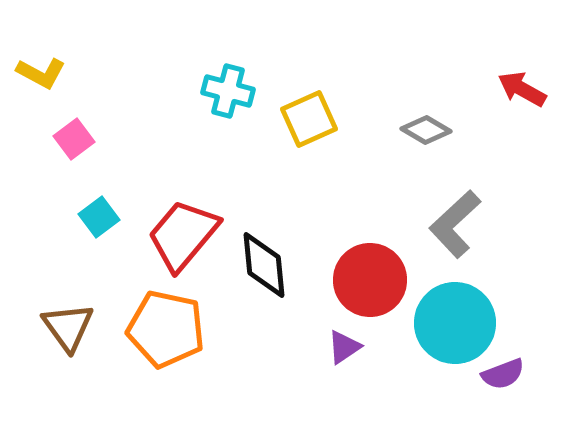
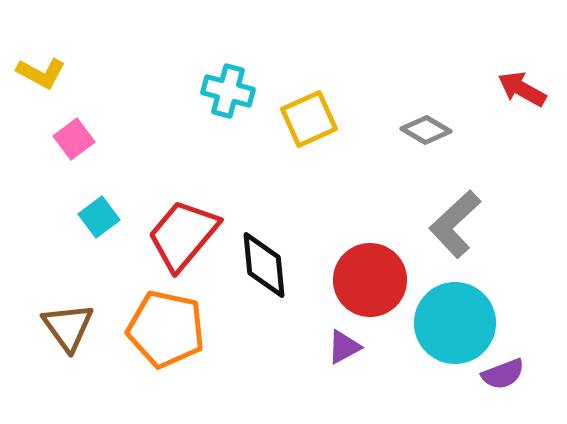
purple triangle: rotated 6 degrees clockwise
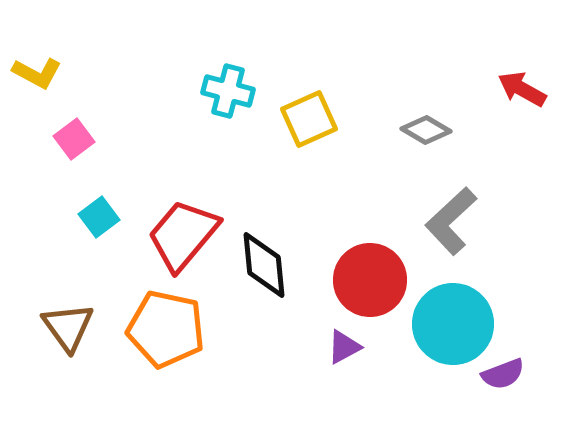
yellow L-shape: moved 4 px left
gray L-shape: moved 4 px left, 3 px up
cyan circle: moved 2 px left, 1 px down
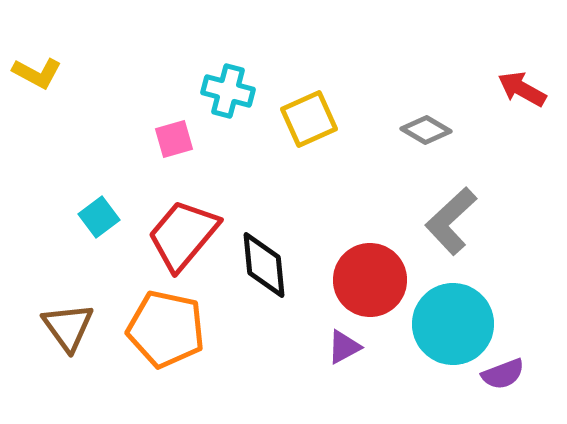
pink square: moved 100 px right; rotated 21 degrees clockwise
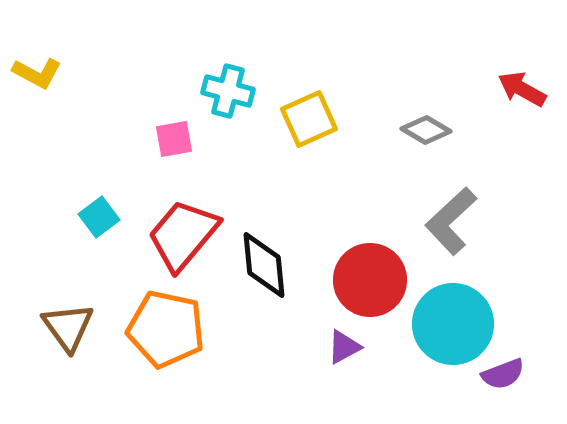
pink square: rotated 6 degrees clockwise
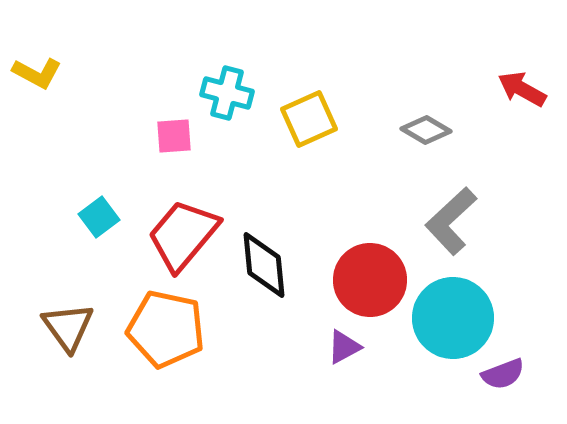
cyan cross: moved 1 px left, 2 px down
pink square: moved 3 px up; rotated 6 degrees clockwise
cyan circle: moved 6 px up
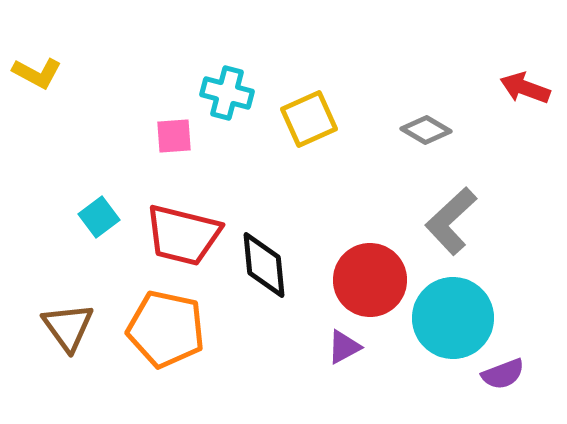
red arrow: moved 3 px right, 1 px up; rotated 9 degrees counterclockwise
red trapezoid: rotated 116 degrees counterclockwise
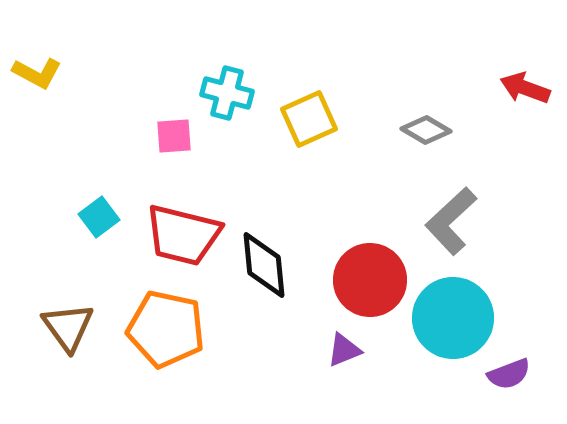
purple triangle: moved 3 px down; rotated 6 degrees clockwise
purple semicircle: moved 6 px right
